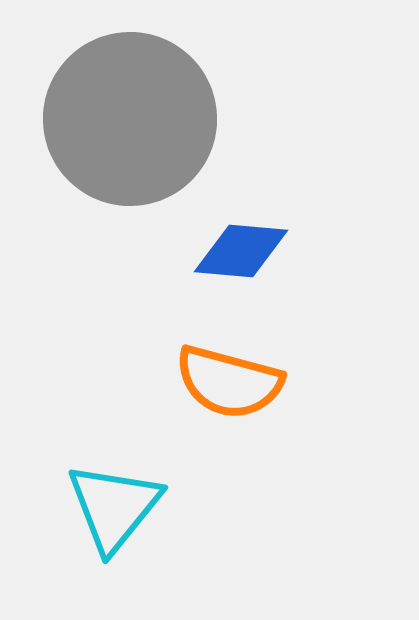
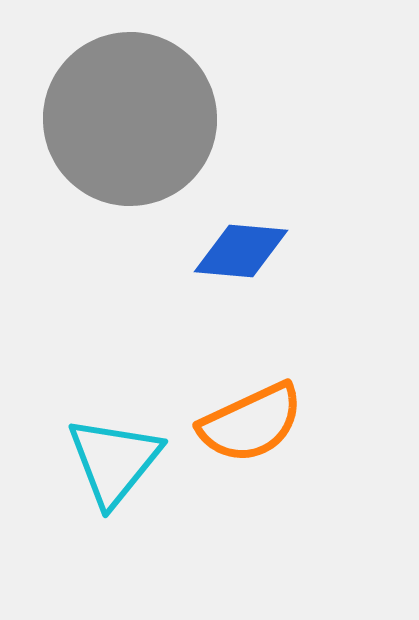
orange semicircle: moved 22 px right, 41 px down; rotated 40 degrees counterclockwise
cyan triangle: moved 46 px up
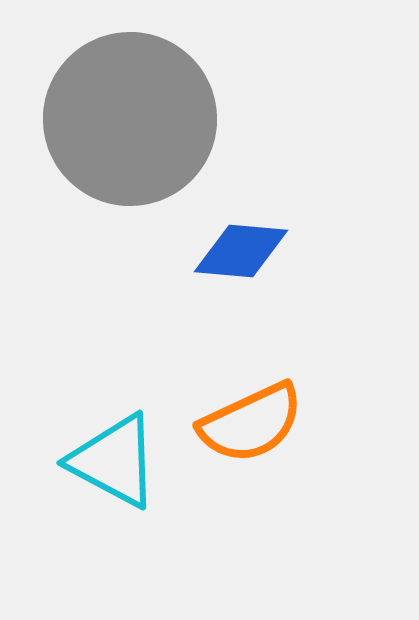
cyan triangle: rotated 41 degrees counterclockwise
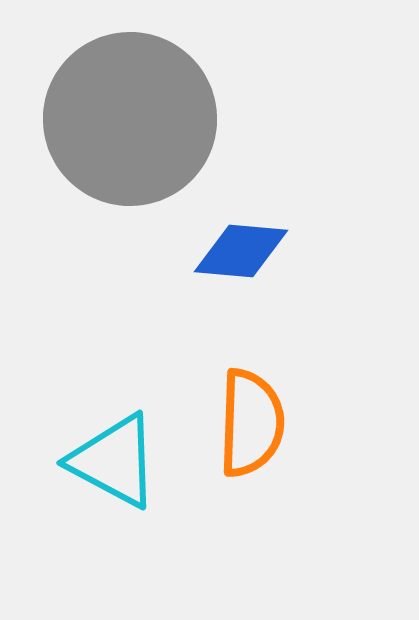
orange semicircle: rotated 63 degrees counterclockwise
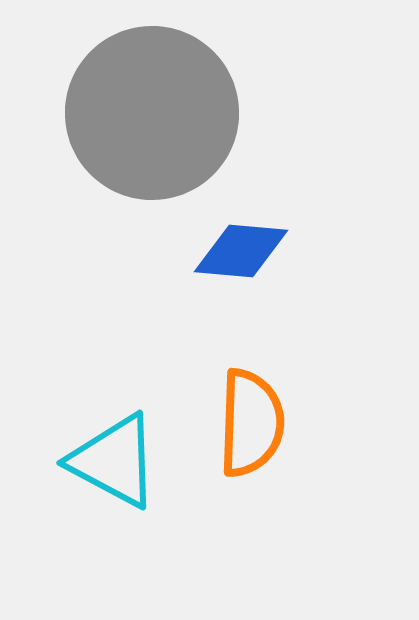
gray circle: moved 22 px right, 6 px up
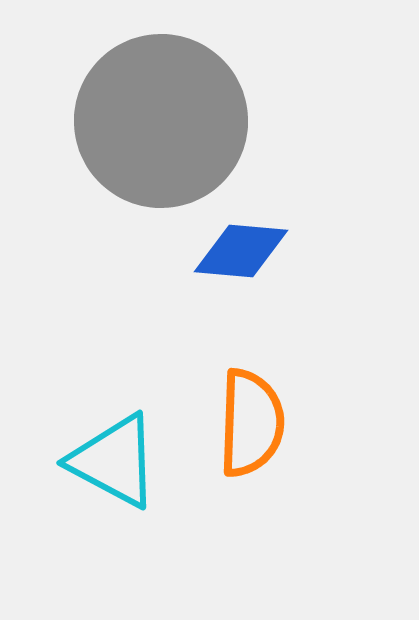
gray circle: moved 9 px right, 8 px down
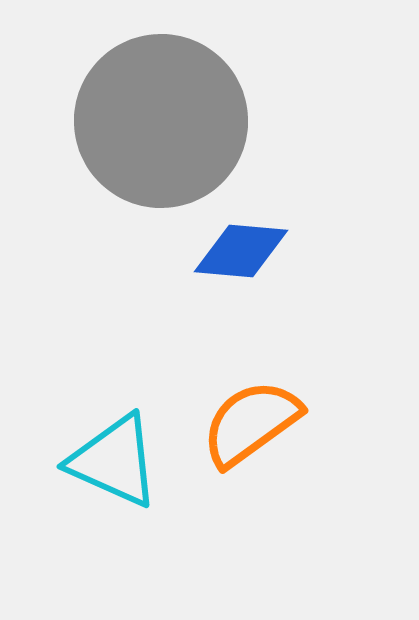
orange semicircle: rotated 128 degrees counterclockwise
cyan triangle: rotated 4 degrees counterclockwise
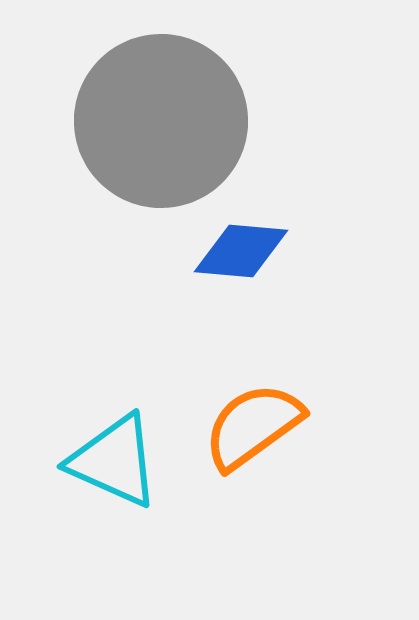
orange semicircle: moved 2 px right, 3 px down
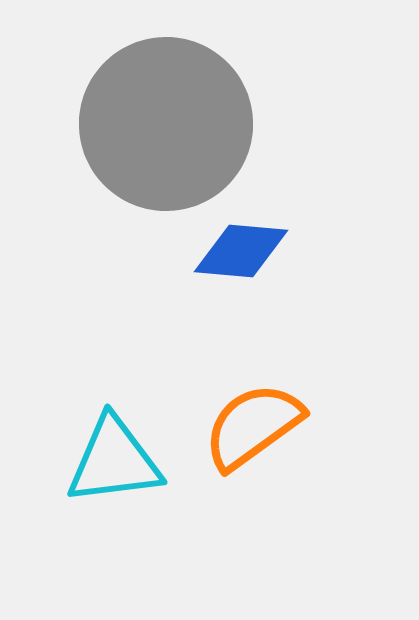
gray circle: moved 5 px right, 3 px down
cyan triangle: rotated 31 degrees counterclockwise
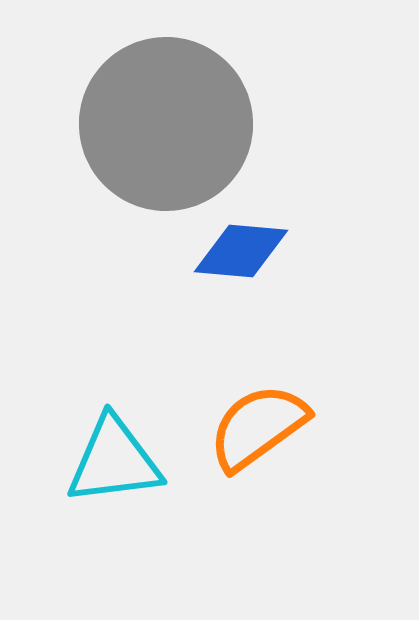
orange semicircle: moved 5 px right, 1 px down
